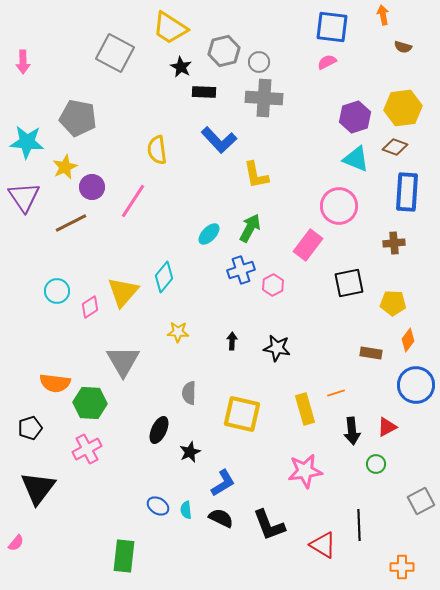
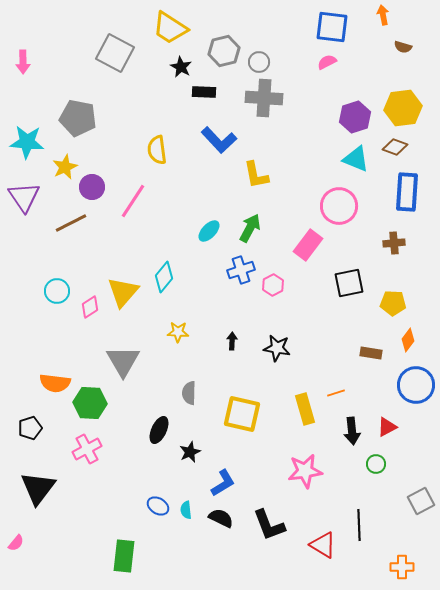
cyan ellipse at (209, 234): moved 3 px up
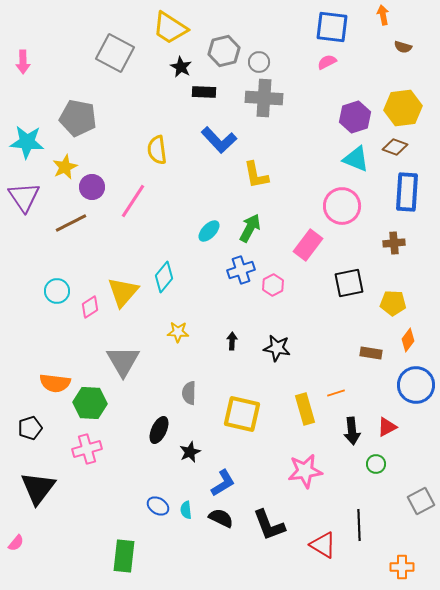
pink circle at (339, 206): moved 3 px right
pink cross at (87, 449): rotated 12 degrees clockwise
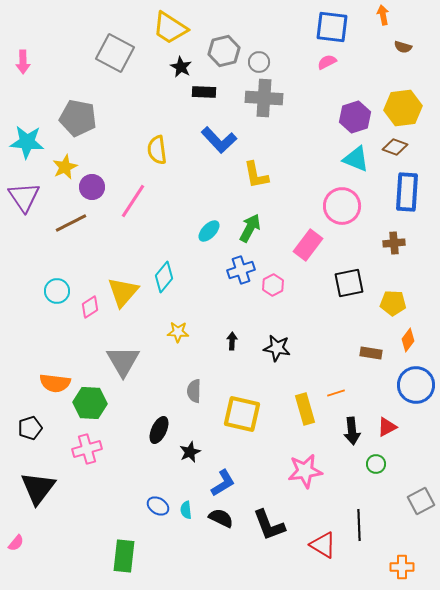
gray semicircle at (189, 393): moved 5 px right, 2 px up
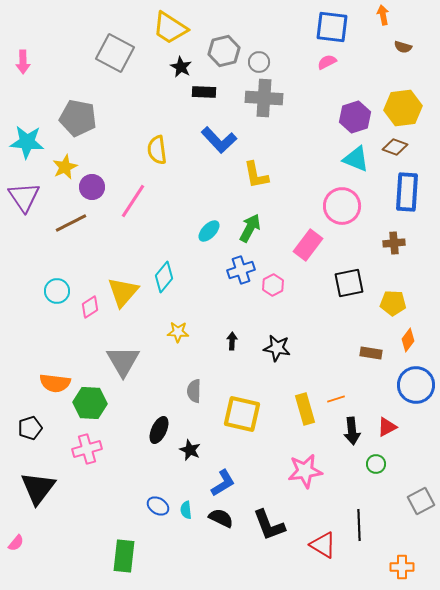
orange line at (336, 393): moved 6 px down
black star at (190, 452): moved 2 px up; rotated 25 degrees counterclockwise
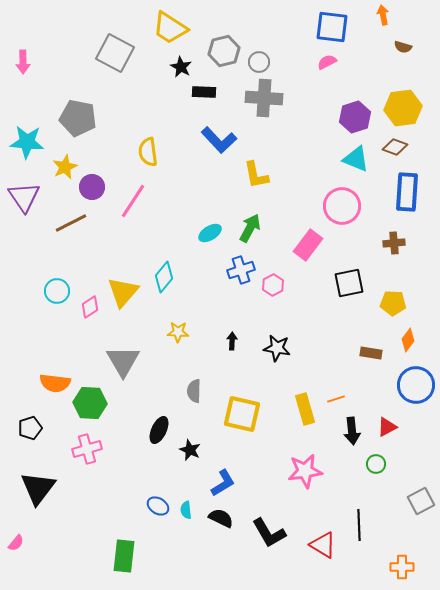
yellow semicircle at (157, 150): moved 9 px left, 2 px down
cyan ellipse at (209, 231): moved 1 px right, 2 px down; rotated 15 degrees clockwise
black L-shape at (269, 525): moved 8 px down; rotated 9 degrees counterclockwise
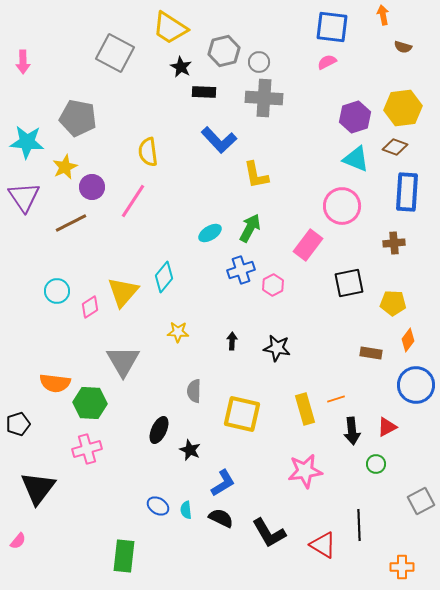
black pentagon at (30, 428): moved 12 px left, 4 px up
pink semicircle at (16, 543): moved 2 px right, 2 px up
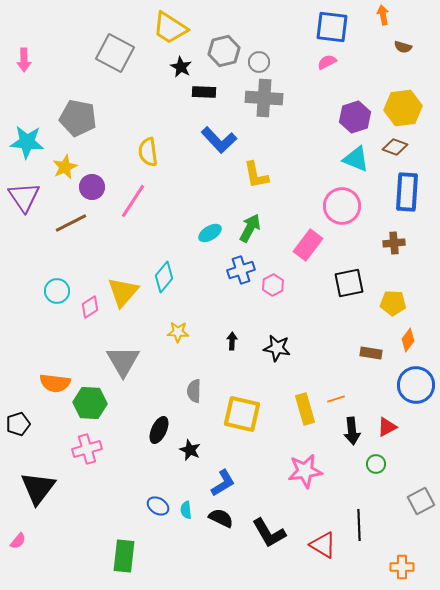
pink arrow at (23, 62): moved 1 px right, 2 px up
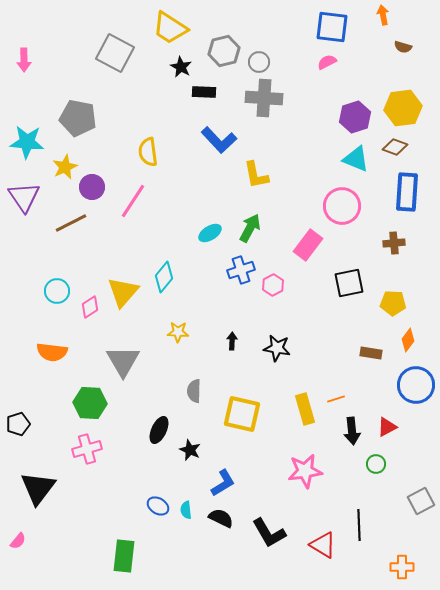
orange semicircle at (55, 383): moved 3 px left, 31 px up
